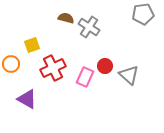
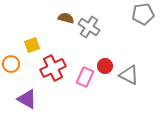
gray triangle: rotated 15 degrees counterclockwise
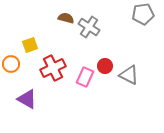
yellow square: moved 2 px left
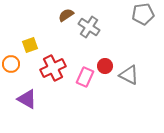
brown semicircle: moved 3 px up; rotated 49 degrees counterclockwise
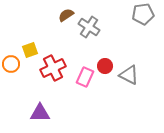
yellow square: moved 5 px down
purple triangle: moved 13 px right, 14 px down; rotated 30 degrees counterclockwise
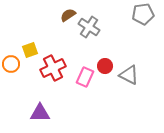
brown semicircle: moved 2 px right
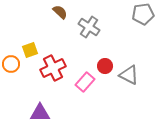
brown semicircle: moved 8 px left, 3 px up; rotated 77 degrees clockwise
pink rectangle: moved 5 px down; rotated 18 degrees clockwise
